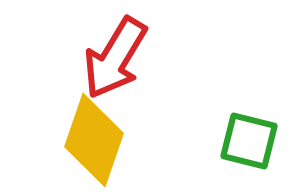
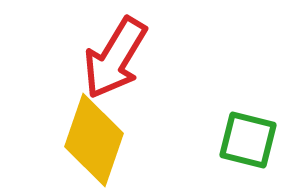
green square: moved 1 px left, 1 px up
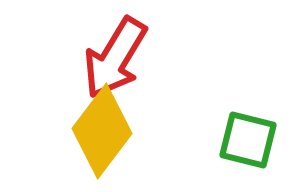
yellow diamond: moved 8 px right, 9 px up; rotated 18 degrees clockwise
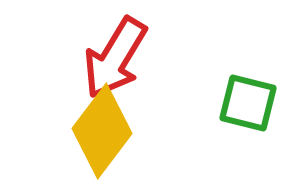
green square: moved 37 px up
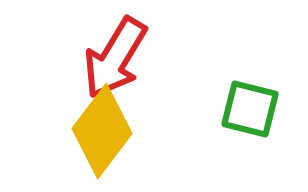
green square: moved 2 px right, 6 px down
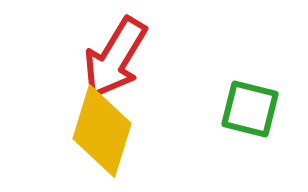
yellow diamond: rotated 20 degrees counterclockwise
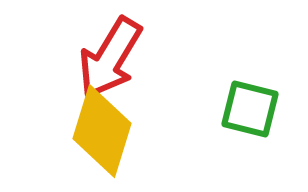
red arrow: moved 5 px left
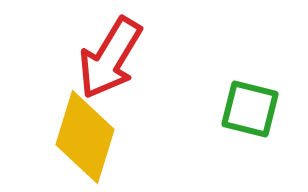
yellow diamond: moved 17 px left, 6 px down
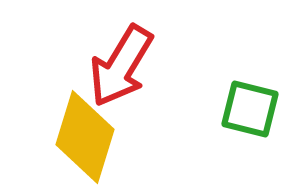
red arrow: moved 11 px right, 8 px down
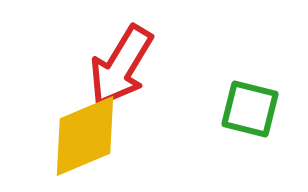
yellow diamond: moved 1 px up; rotated 50 degrees clockwise
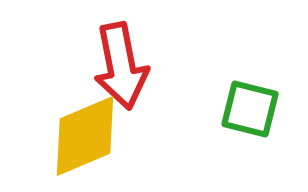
red arrow: rotated 42 degrees counterclockwise
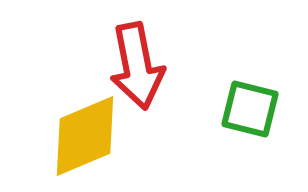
red arrow: moved 16 px right
